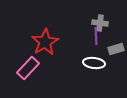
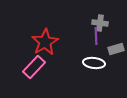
pink rectangle: moved 6 px right, 1 px up
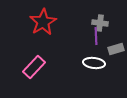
red star: moved 2 px left, 20 px up
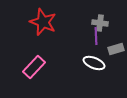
red star: rotated 20 degrees counterclockwise
white ellipse: rotated 15 degrees clockwise
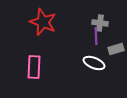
pink rectangle: rotated 40 degrees counterclockwise
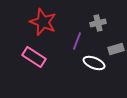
gray cross: moved 2 px left; rotated 21 degrees counterclockwise
purple line: moved 19 px left, 5 px down; rotated 24 degrees clockwise
pink rectangle: moved 10 px up; rotated 60 degrees counterclockwise
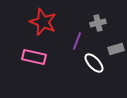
pink rectangle: rotated 20 degrees counterclockwise
white ellipse: rotated 25 degrees clockwise
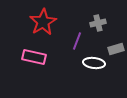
red star: rotated 20 degrees clockwise
white ellipse: rotated 40 degrees counterclockwise
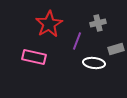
red star: moved 6 px right, 2 px down
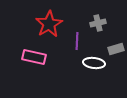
purple line: rotated 18 degrees counterclockwise
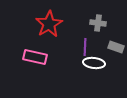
gray cross: rotated 21 degrees clockwise
purple line: moved 8 px right, 6 px down
gray rectangle: moved 2 px up; rotated 35 degrees clockwise
pink rectangle: moved 1 px right
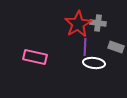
red star: moved 29 px right
